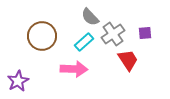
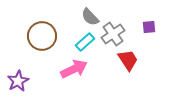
purple square: moved 4 px right, 6 px up
cyan rectangle: moved 1 px right
pink arrow: rotated 28 degrees counterclockwise
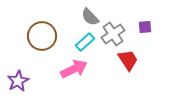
purple square: moved 4 px left
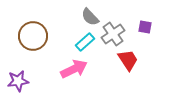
purple square: rotated 16 degrees clockwise
brown circle: moved 9 px left
purple star: rotated 20 degrees clockwise
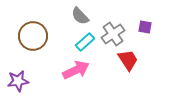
gray semicircle: moved 10 px left, 1 px up
pink arrow: moved 2 px right, 1 px down
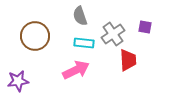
gray semicircle: rotated 24 degrees clockwise
brown circle: moved 2 px right
cyan rectangle: moved 1 px left, 1 px down; rotated 48 degrees clockwise
red trapezoid: rotated 30 degrees clockwise
